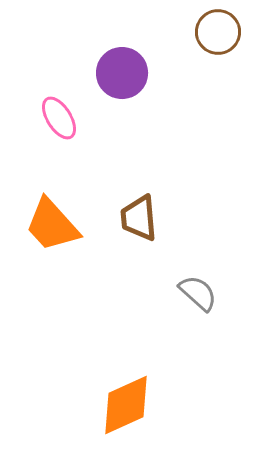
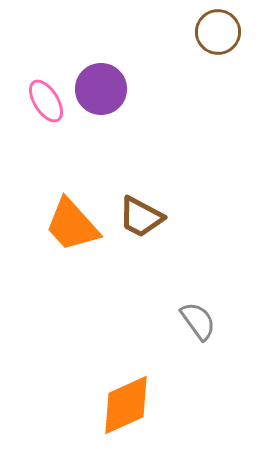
purple circle: moved 21 px left, 16 px down
pink ellipse: moved 13 px left, 17 px up
brown trapezoid: moved 2 px right, 1 px up; rotated 57 degrees counterclockwise
orange trapezoid: moved 20 px right
gray semicircle: moved 28 px down; rotated 12 degrees clockwise
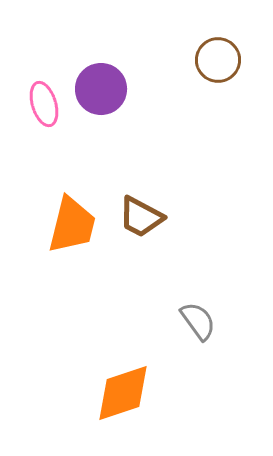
brown circle: moved 28 px down
pink ellipse: moved 2 px left, 3 px down; rotated 15 degrees clockwise
orange trapezoid: rotated 124 degrees counterclockwise
orange diamond: moved 3 px left, 12 px up; rotated 6 degrees clockwise
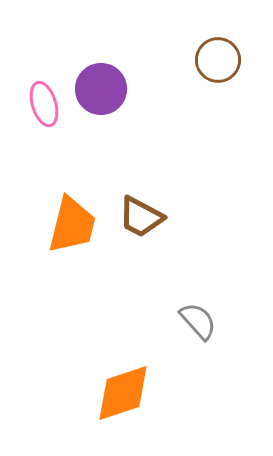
gray semicircle: rotated 6 degrees counterclockwise
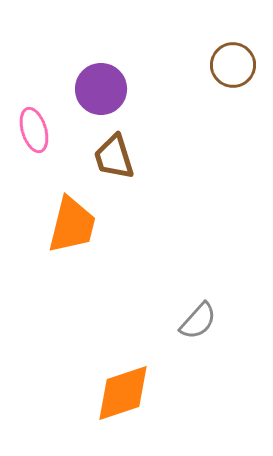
brown circle: moved 15 px right, 5 px down
pink ellipse: moved 10 px left, 26 px down
brown trapezoid: moved 27 px left, 60 px up; rotated 45 degrees clockwise
gray semicircle: rotated 84 degrees clockwise
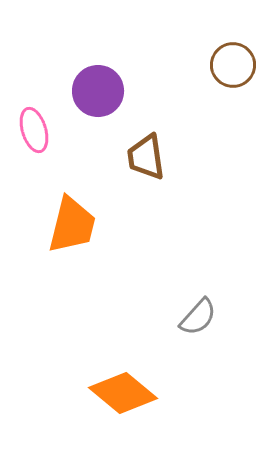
purple circle: moved 3 px left, 2 px down
brown trapezoid: moved 32 px right; rotated 9 degrees clockwise
gray semicircle: moved 4 px up
orange diamond: rotated 58 degrees clockwise
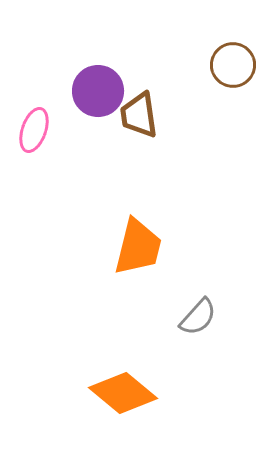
pink ellipse: rotated 36 degrees clockwise
brown trapezoid: moved 7 px left, 42 px up
orange trapezoid: moved 66 px right, 22 px down
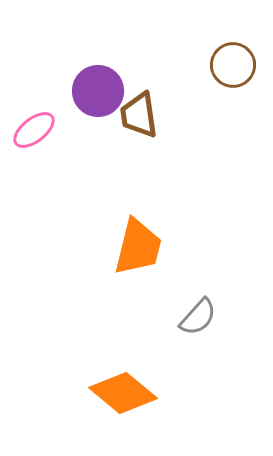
pink ellipse: rotated 33 degrees clockwise
